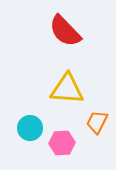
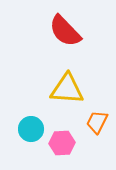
cyan circle: moved 1 px right, 1 px down
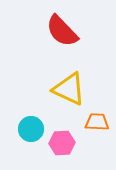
red semicircle: moved 3 px left
yellow triangle: moved 2 px right; rotated 21 degrees clockwise
orange trapezoid: rotated 65 degrees clockwise
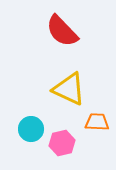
pink hexagon: rotated 10 degrees counterclockwise
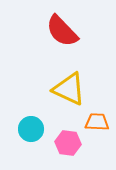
pink hexagon: moved 6 px right; rotated 20 degrees clockwise
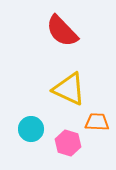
pink hexagon: rotated 10 degrees clockwise
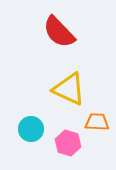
red semicircle: moved 3 px left, 1 px down
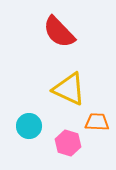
cyan circle: moved 2 px left, 3 px up
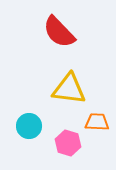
yellow triangle: rotated 18 degrees counterclockwise
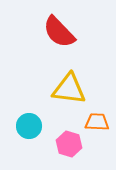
pink hexagon: moved 1 px right, 1 px down
